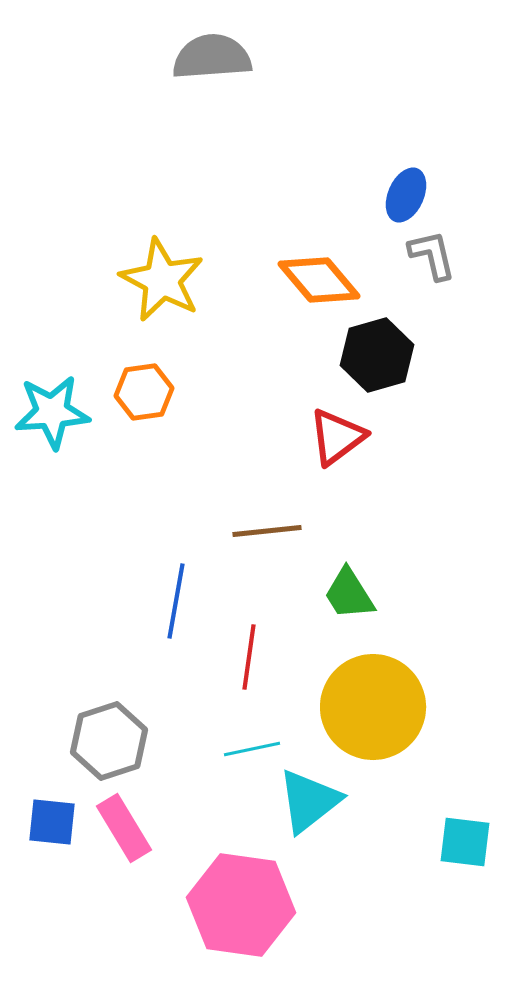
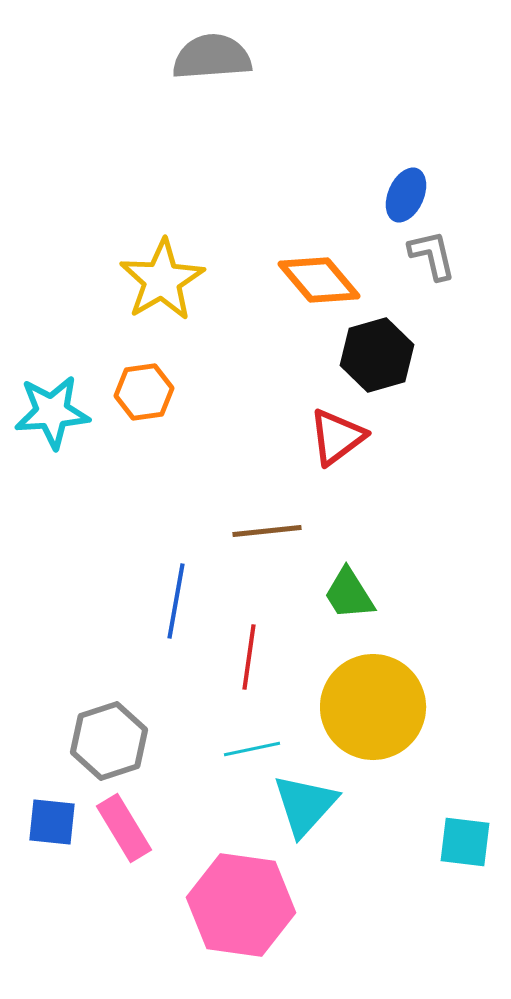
yellow star: rotated 14 degrees clockwise
cyan triangle: moved 4 px left, 4 px down; rotated 10 degrees counterclockwise
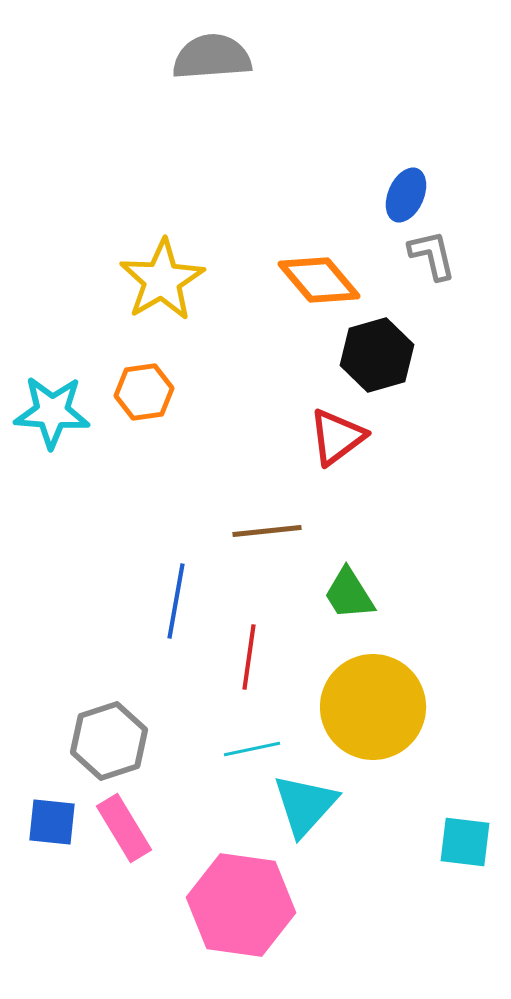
cyan star: rotated 8 degrees clockwise
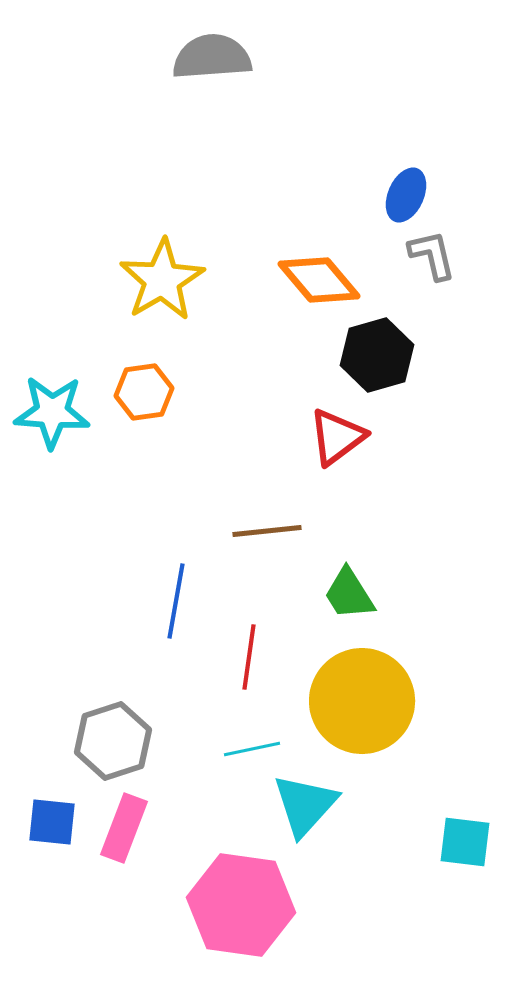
yellow circle: moved 11 px left, 6 px up
gray hexagon: moved 4 px right
pink rectangle: rotated 52 degrees clockwise
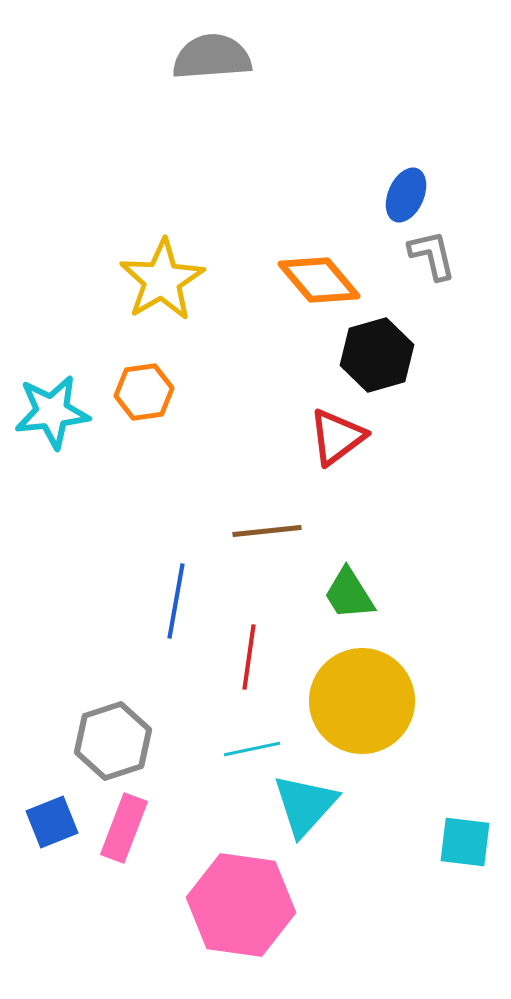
cyan star: rotated 10 degrees counterclockwise
blue square: rotated 28 degrees counterclockwise
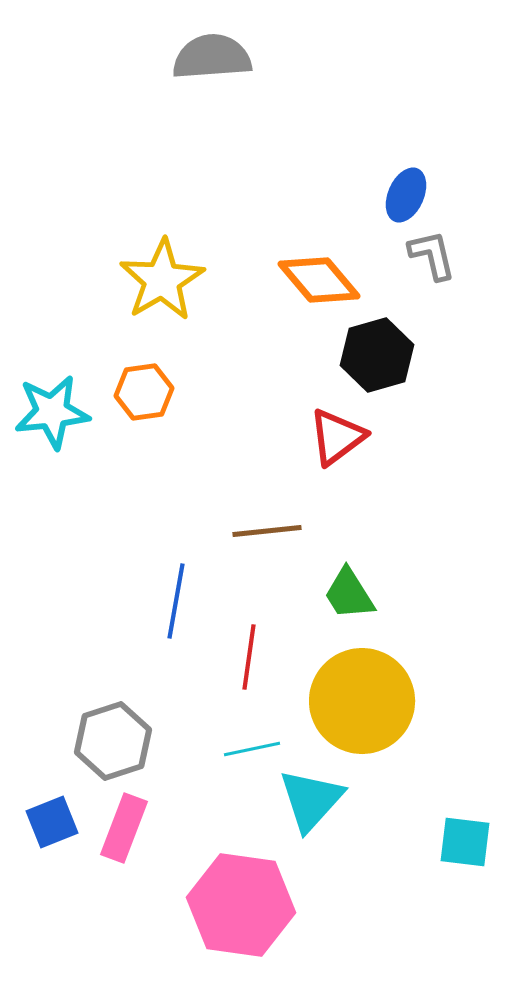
cyan triangle: moved 6 px right, 5 px up
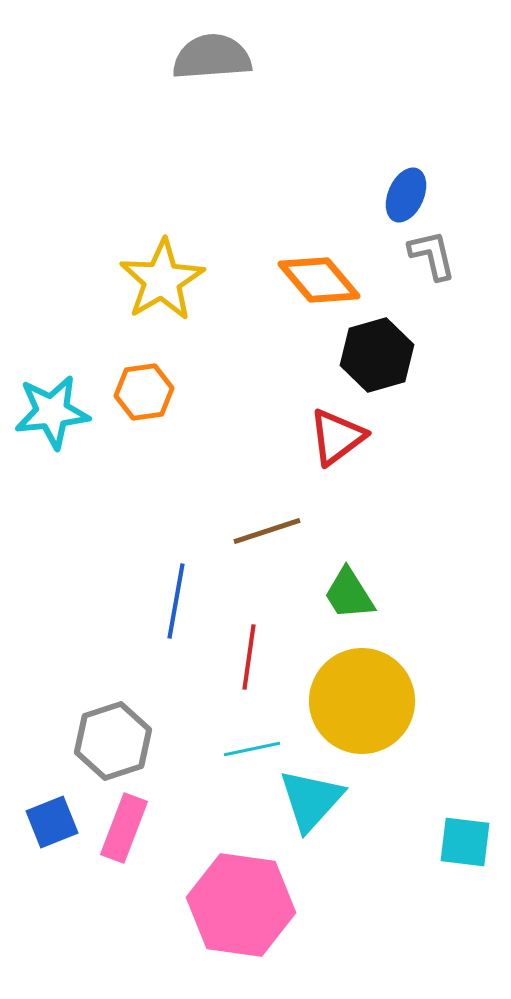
brown line: rotated 12 degrees counterclockwise
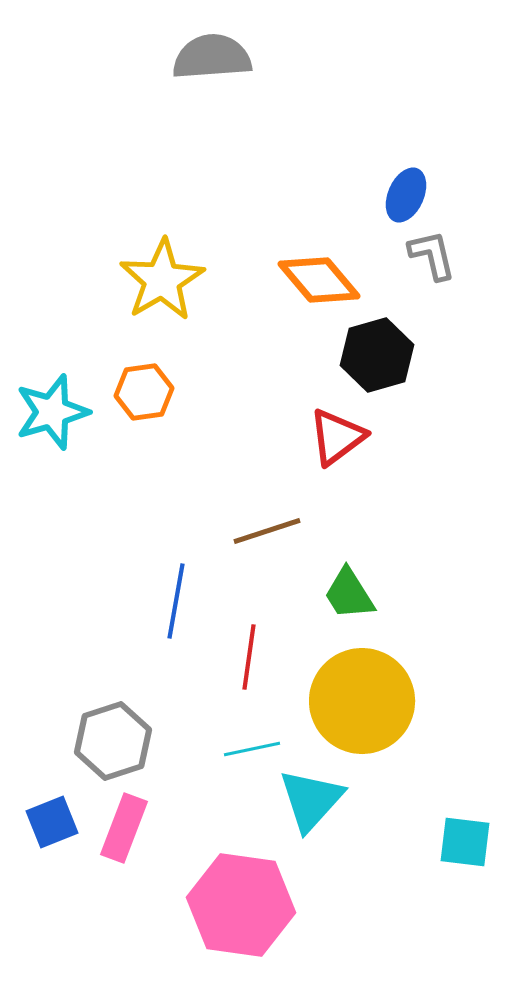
cyan star: rotated 10 degrees counterclockwise
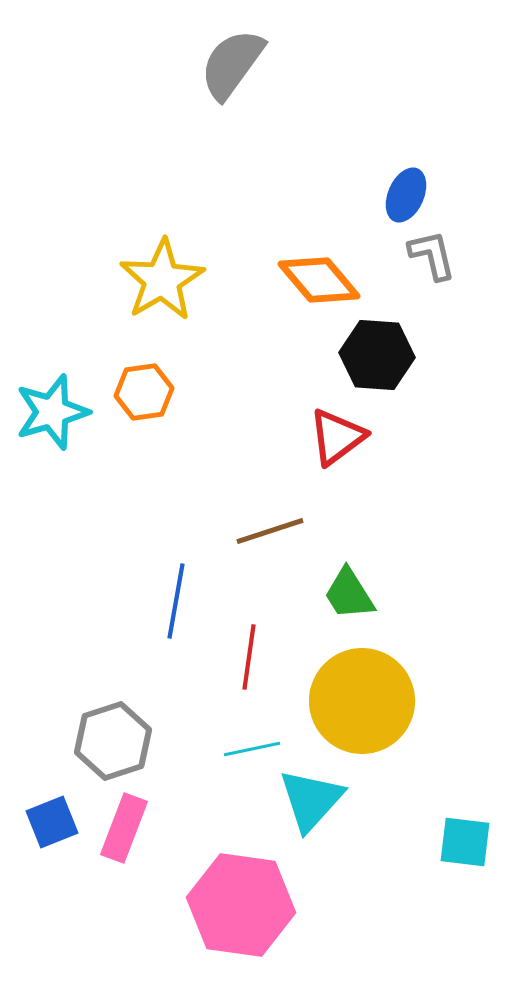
gray semicircle: moved 20 px right, 7 px down; rotated 50 degrees counterclockwise
black hexagon: rotated 20 degrees clockwise
brown line: moved 3 px right
